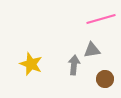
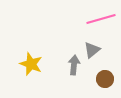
gray triangle: rotated 30 degrees counterclockwise
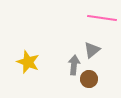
pink line: moved 1 px right, 1 px up; rotated 24 degrees clockwise
yellow star: moved 3 px left, 2 px up
brown circle: moved 16 px left
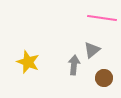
brown circle: moved 15 px right, 1 px up
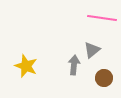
yellow star: moved 2 px left, 4 px down
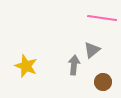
brown circle: moved 1 px left, 4 px down
